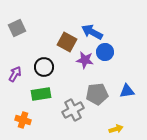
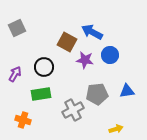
blue circle: moved 5 px right, 3 px down
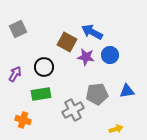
gray square: moved 1 px right, 1 px down
purple star: moved 1 px right, 3 px up
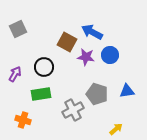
gray pentagon: rotated 25 degrees clockwise
yellow arrow: rotated 24 degrees counterclockwise
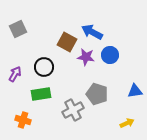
blue triangle: moved 8 px right
yellow arrow: moved 11 px right, 6 px up; rotated 16 degrees clockwise
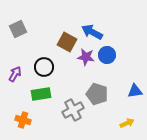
blue circle: moved 3 px left
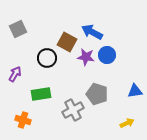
black circle: moved 3 px right, 9 px up
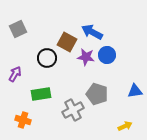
yellow arrow: moved 2 px left, 3 px down
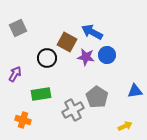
gray square: moved 1 px up
gray pentagon: moved 3 px down; rotated 15 degrees clockwise
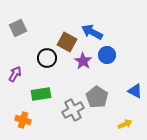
purple star: moved 3 px left, 4 px down; rotated 24 degrees clockwise
blue triangle: rotated 35 degrees clockwise
yellow arrow: moved 2 px up
